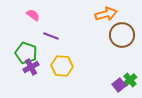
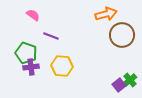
purple cross: rotated 21 degrees clockwise
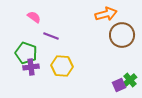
pink semicircle: moved 1 px right, 2 px down
purple square: rotated 16 degrees clockwise
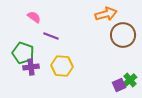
brown circle: moved 1 px right
green pentagon: moved 3 px left
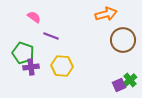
brown circle: moved 5 px down
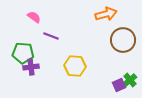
green pentagon: rotated 15 degrees counterclockwise
yellow hexagon: moved 13 px right
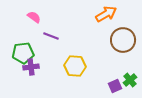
orange arrow: rotated 15 degrees counterclockwise
green pentagon: rotated 10 degrees counterclockwise
purple square: moved 4 px left, 1 px down
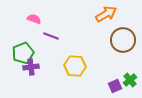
pink semicircle: moved 2 px down; rotated 16 degrees counterclockwise
green pentagon: rotated 15 degrees counterclockwise
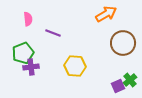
pink semicircle: moved 6 px left; rotated 64 degrees clockwise
purple line: moved 2 px right, 3 px up
brown circle: moved 3 px down
purple square: moved 3 px right
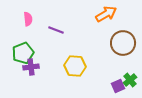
purple line: moved 3 px right, 3 px up
